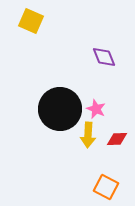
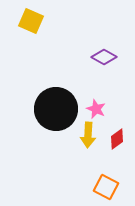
purple diamond: rotated 40 degrees counterclockwise
black circle: moved 4 px left
red diamond: rotated 35 degrees counterclockwise
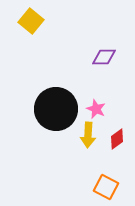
yellow square: rotated 15 degrees clockwise
purple diamond: rotated 30 degrees counterclockwise
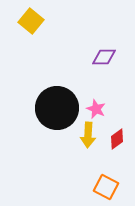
black circle: moved 1 px right, 1 px up
